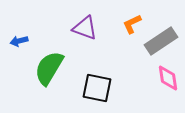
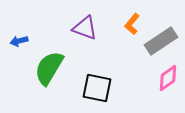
orange L-shape: rotated 25 degrees counterclockwise
pink diamond: rotated 64 degrees clockwise
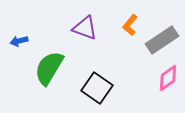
orange L-shape: moved 2 px left, 1 px down
gray rectangle: moved 1 px right, 1 px up
black square: rotated 24 degrees clockwise
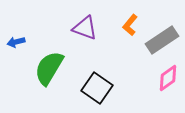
blue arrow: moved 3 px left, 1 px down
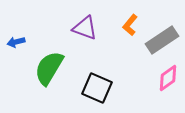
black square: rotated 12 degrees counterclockwise
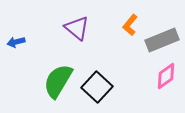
purple triangle: moved 8 px left; rotated 20 degrees clockwise
gray rectangle: rotated 12 degrees clockwise
green semicircle: moved 9 px right, 13 px down
pink diamond: moved 2 px left, 2 px up
black square: moved 1 px up; rotated 20 degrees clockwise
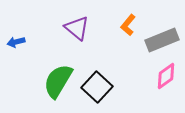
orange L-shape: moved 2 px left
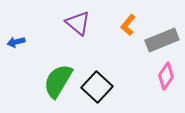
purple triangle: moved 1 px right, 5 px up
pink diamond: rotated 20 degrees counterclockwise
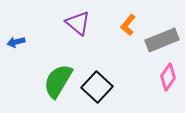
pink diamond: moved 2 px right, 1 px down
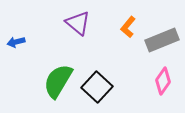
orange L-shape: moved 2 px down
pink diamond: moved 5 px left, 4 px down
